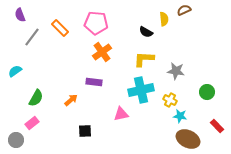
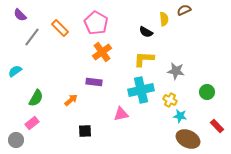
purple semicircle: rotated 24 degrees counterclockwise
pink pentagon: rotated 25 degrees clockwise
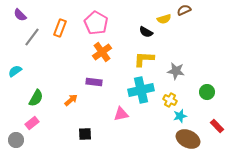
yellow semicircle: rotated 80 degrees clockwise
orange rectangle: rotated 66 degrees clockwise
cyan star: rotated 24 degrees counterclockwise
black square: moved 3 px down
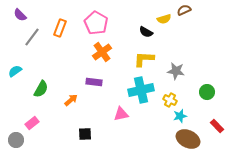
green semicircle: moved 5 px right, 9 px up
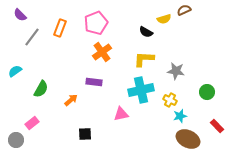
pink pentagon: rotated 20 degrees clockwise
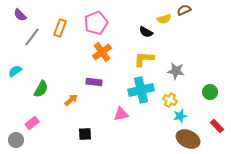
green circle: moved 3 px right
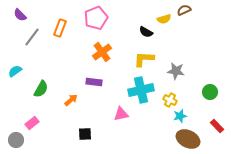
pink pentagon: moved 5 px up
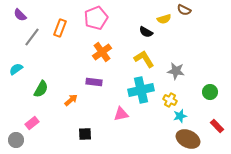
brown semicircle: rotated 128 degrees counterclockwise
yellow L-shape: rotated 55 degrees clockwise
cyan semicircle: moved 1 px right, 2 px up
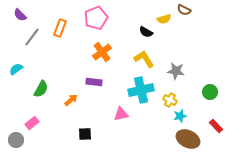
red rectangle: moved 1 px left
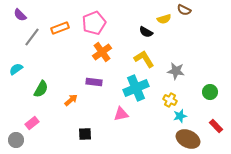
pink pentagon: moved 2 px left, 5 px down
orange rectangle: rotated 48 degrees clockwise
cyan cross: moved 5 px left, 2 px up; rotated 10 degrees counterclockwise
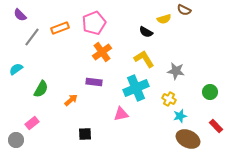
yellow cross: moved 1 px left, 1 px up
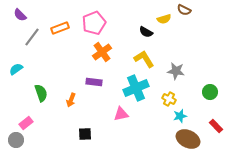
green semicircle: moved 4 px down; rotated 48 degrees counterclockwise
orange arrow: rotated 152 degrees clockwise
pink rectangle: moved 6 px left
